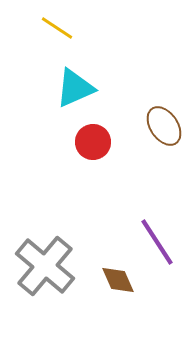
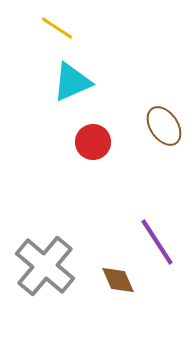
cyan triangle: moved 3 px left, 6 px up
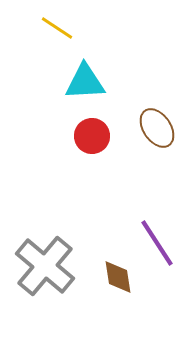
cyan triangle: moved 13 px right; rotated 21 degrees clockwise
brown ellipse: moved 7 px left, 2 px down
red circle: moved 1 px left, 6 px up
purple line: moved 1 px down
brown diamond: moved 3 px up; rotated 15 degrees clockwise
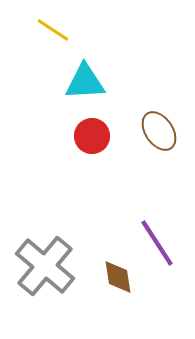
yellow line: moved 4 px left, 2 px down
brown ellipse: moved 2 px right, 3 px down
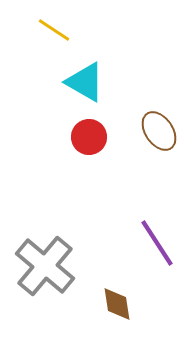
yellow line: moved 1 px right
cyan triangle: rotated 33 degrees clockwise
red circle: moved 3 px left, 1 px down
brown diamond: moved 1 px left, 27 px down
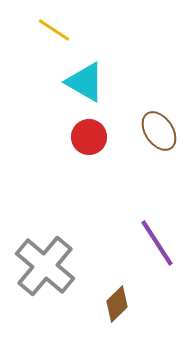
brown diamond: rotated 54 degrees clockwise
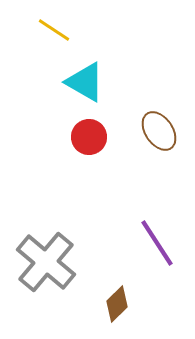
gray cross: moved 1 px right, 4 px up
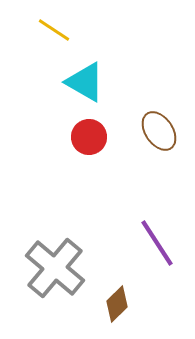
gray cross: moved 9 px right, 6 px down
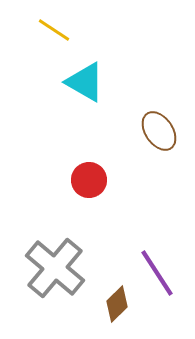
red circle: moved 43 px down
purple line: moved 30 px down
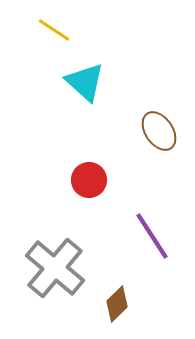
cyan triangle: rotated 12 degrees clockwise
purple line: moved 5 px left, 37 px up
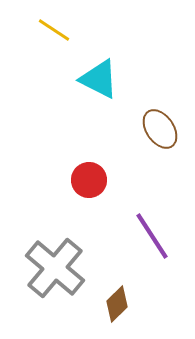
cyan triangle: moved 14 px right, 3 px up; rotated 15 degrees counterclockwise
brown ellipse: moved 1 px right, 2 px up
